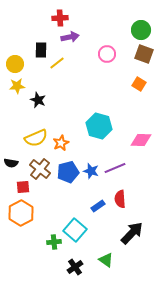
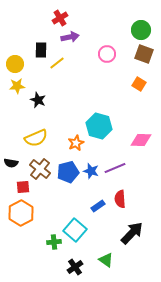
red cross: rotated 28 degrees counterclockwise
orange star: moved 15 px right
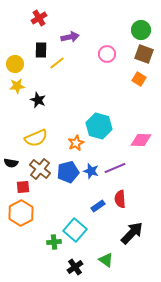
red cross: moved 21 px left
orange square: moved 5 px up
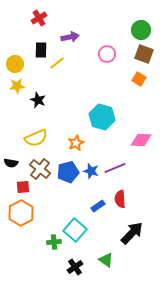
cyan hexagon: moved 3 px right, 9 px up
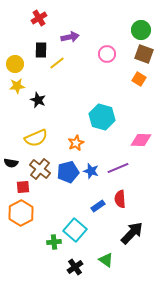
purple line: moved 3 px right
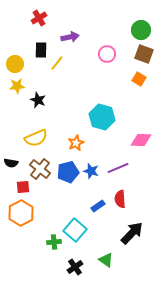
yellow line: rotated 14 degrees counterclockwise
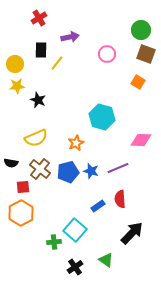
brown square: moved 2 px right
orange square: moved 1 px left, 3 px down
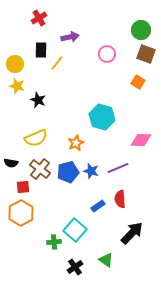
yellow star: rotated 21 degrees clockwise
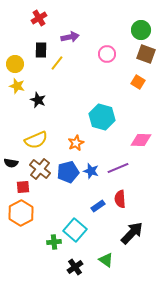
yellow semicircle: moved 2 px down
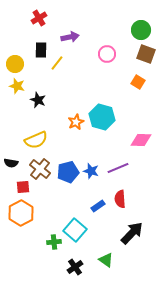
orange star: moved 21 px up
